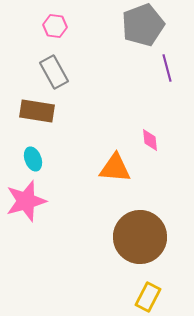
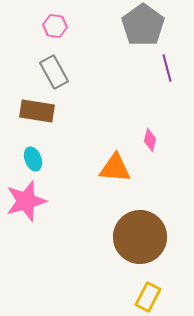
gray pentagon: rotated 15 degrees counterclockwise
pink diamond: rotated 20 degrees clockwise
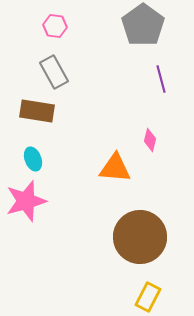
purple line: moved 6 px left, 11 px down
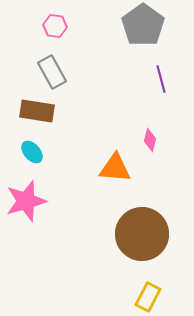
gray rectangle: moved 2 px left
cyan ellipse: moved 1 px left, 7 px up; rotated 20 degrees counterclockwise
brown circle: moved 2 px right, 3 px up
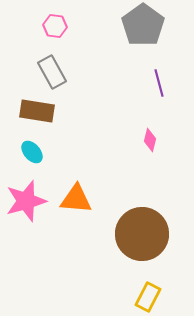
purple line: moved 2 px left, 4 px down
orange triangle: moved 39 px left, 31 px down
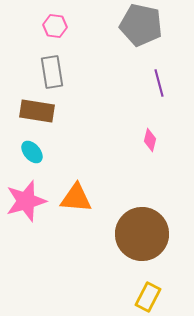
gray pentagon: moved 2 px left; rotated 24 degrees counterclockwise
gray rectangle: rotated 20 degrees clockwise
orange triangle: moved 1 px up
